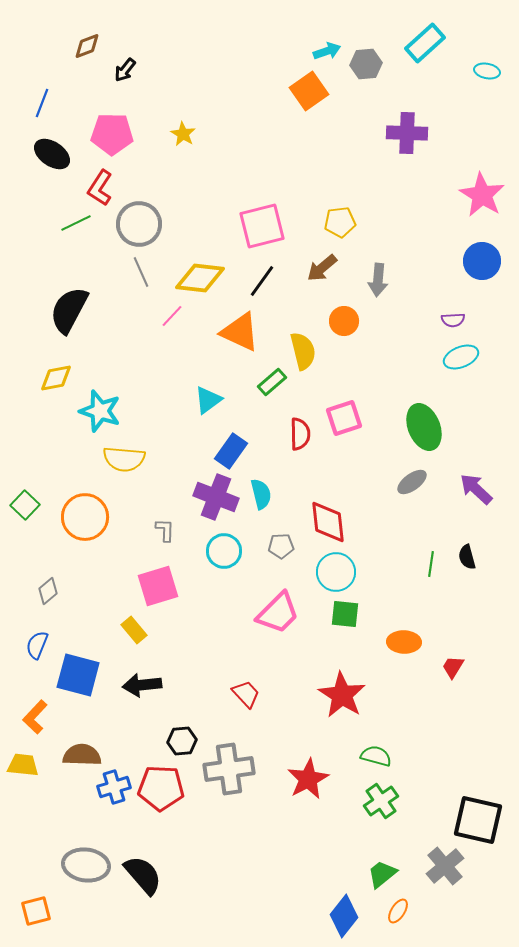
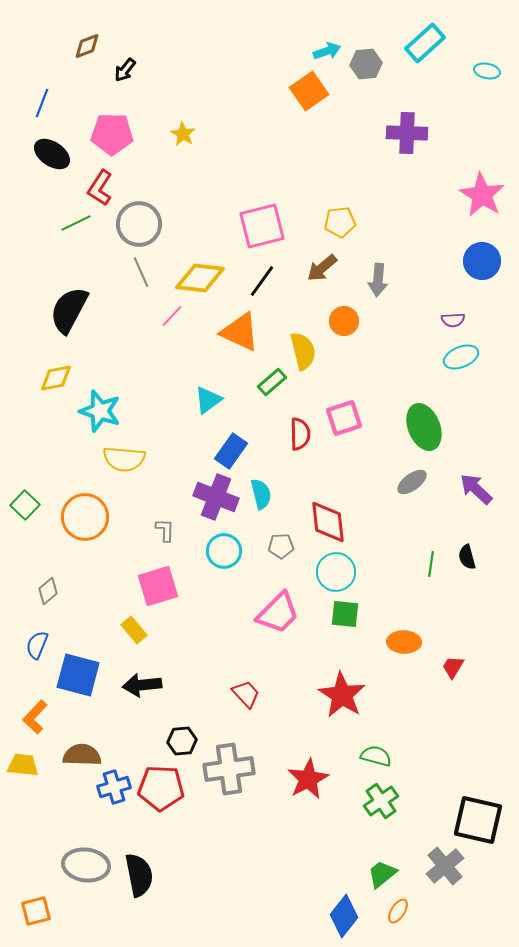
black semicircle at (143, 875): moved 4 px left; rotated 30 degrees clockwise
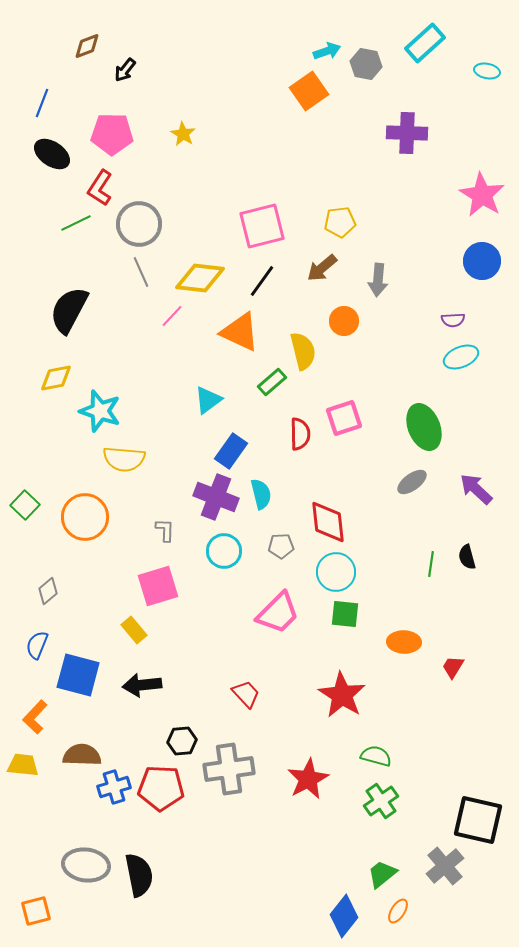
gray hexagon at (366, 64): rotated 16 degrees clockwise
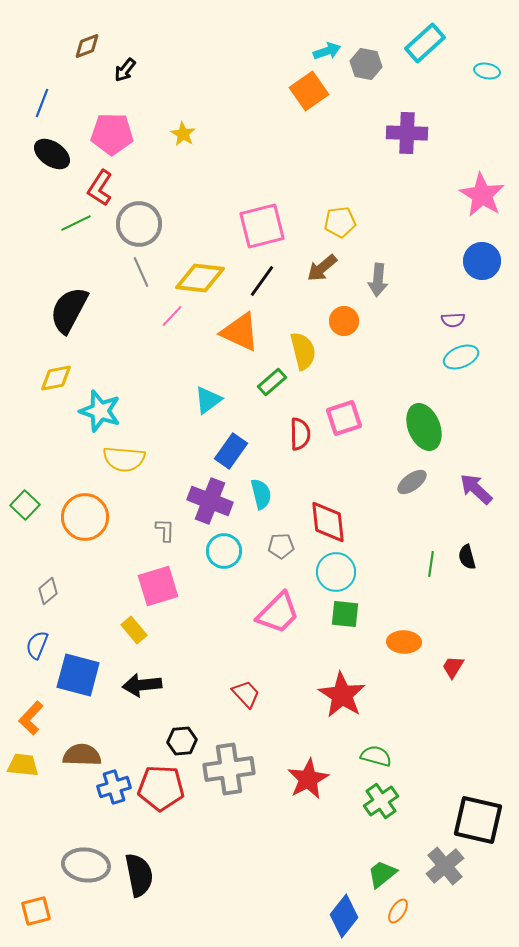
purple cross at (216, 497): moved 6 px left, 4 px down
orange L-shape at (35, 717): moved 4 px left, 1 px down
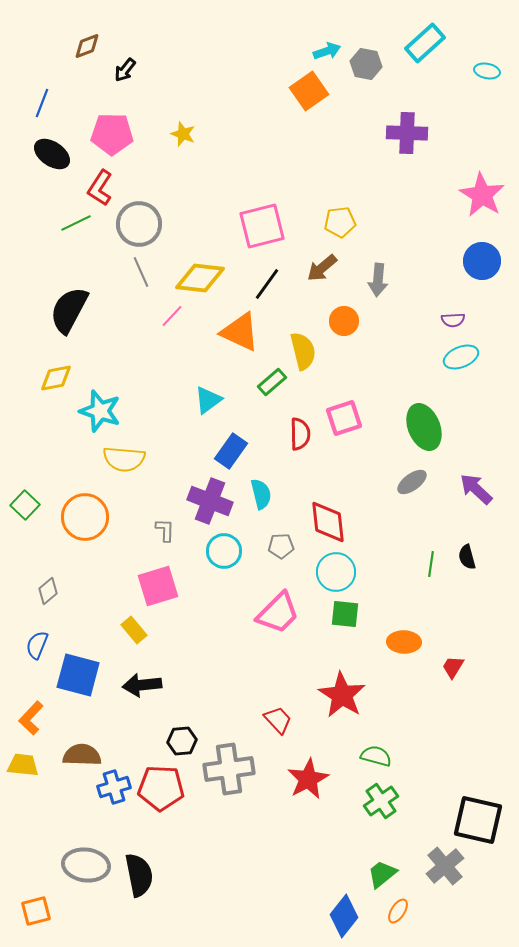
yellow star at (183, 134): rotated 10 degrees counterclockwise
black line at (262, 281): moved 5 px right, 3 px down
red trapezoid at (246, 694): moved 32 px right, 26 px down
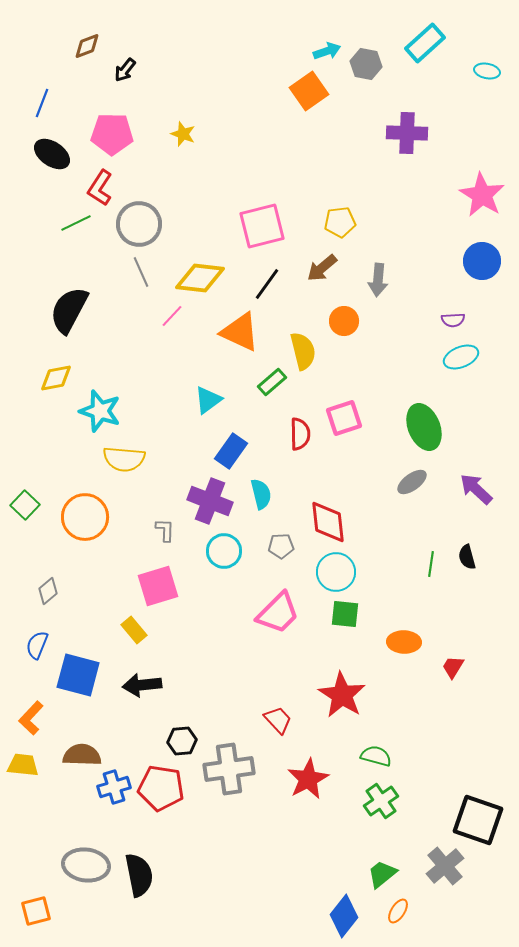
red pentagon at (161, 788): rotated 6 degrees clockwise
black square at (478, 820): rotated 6 degrees clockwise
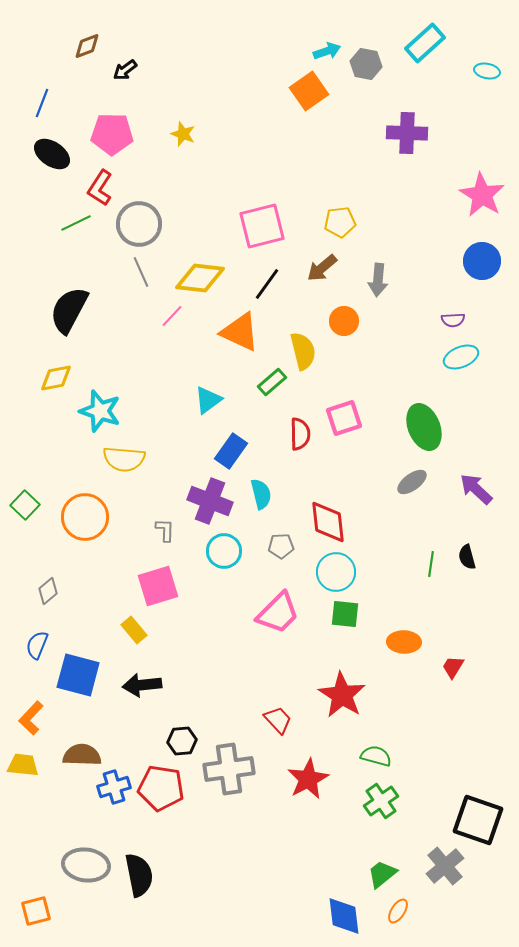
black arrow at (125, 70): rotated 15 degrees clockwise
blue diamond at (344, 916): rotated 45 degrees counterclockwise
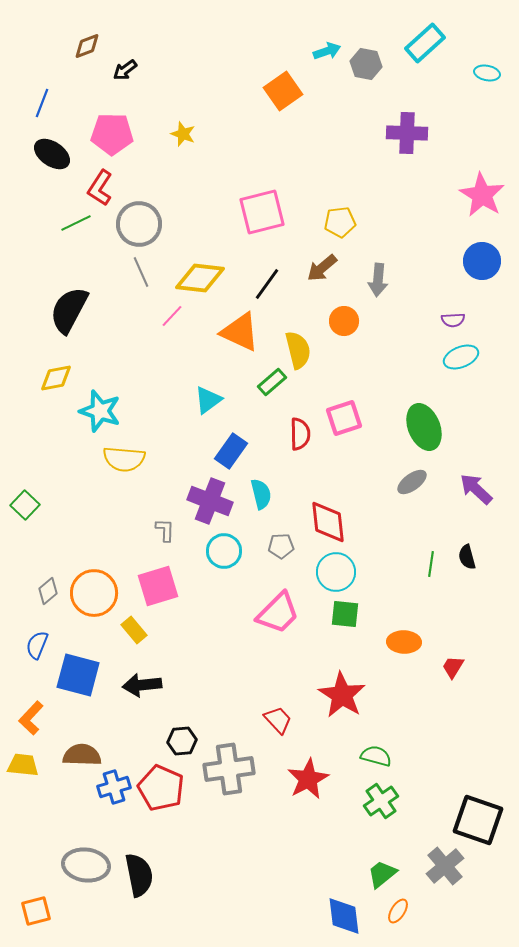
cyan ellipse at (487, 71): moved 2 px down
orange square at (309, 91): moved 26 px left
pink square at (262, 226): moved 14 px up
yellow semicircle at (303, 351): moved 5 px left, 1 px up
orange circle at (85, 517): moved 9 px right, 76 px down
red pentagon at (161, 788): rotated 15 degrees clockwise
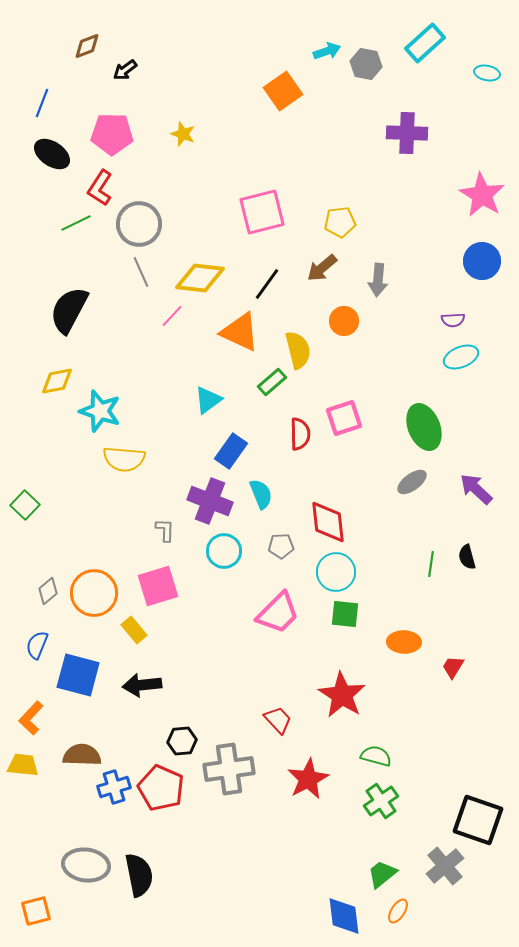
yellow diamond at (56, 378): moved 1 px right, 3 px down
cyan semicircle at (261, 494): rotated 8 degrees counterclockwise
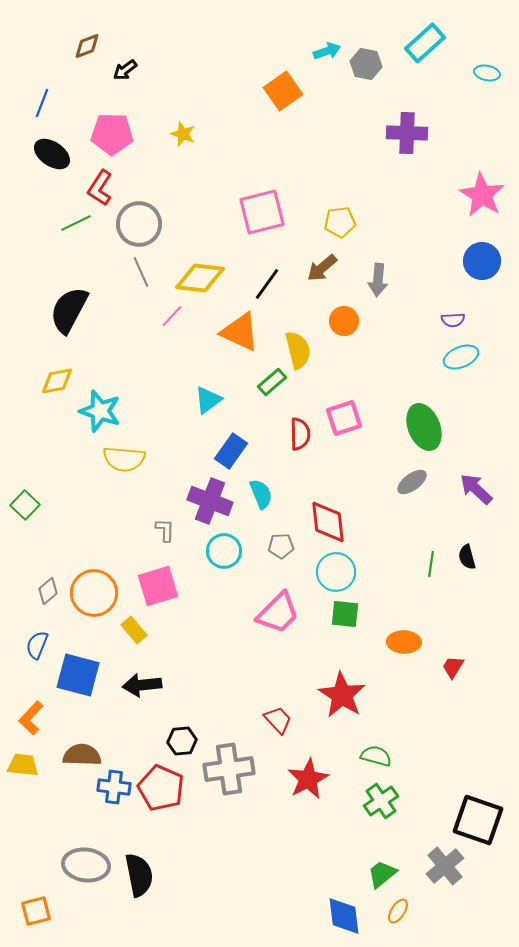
blue cross at (114, 787): rotated 24 degrees clockwise
